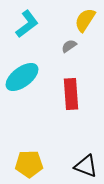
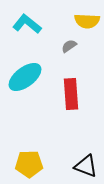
yellow semicircle: moved 2 px right, 1 px down; rotated 120 degrees counterclockwise
cyan L-shape: rotated 104 degrees counterclockwise
cyan ellipse: moved 3 px right
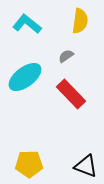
yellow semicircle: moved 7 px left; rotated 85 degrees counterclockwise
gray semicircle: moved 3 px left, 10 px down
red rectangle: rotated 40 degrees counterclockwise
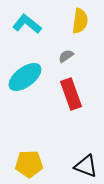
red rectangle: rotated 24 degrees clockwise
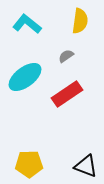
red rectangle: moved 4 px left; rotated 76 degrees clockwise
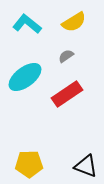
yellow semicircle: moved 6 px left, 1 px down; rotated 50 degrees clockwise
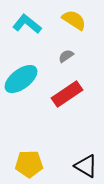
yellow semicircle: moved 2 px up; rotated 115 degrees counterclockwise
cyan ellipse: moved 4 px left, 2 px down
black triangle: rotated 10 degrees clockwise
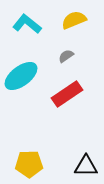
yellow semicircle: rotated 55 degrees counterclockwise
cyan ellipse: moved 3 px up
black triangle: rotated 30 degrees counterclockwise
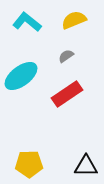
cyan L-shape: moved 2 px up
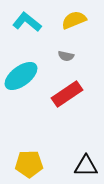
gray semicircle: rotated 133 degrees counterclockwise
